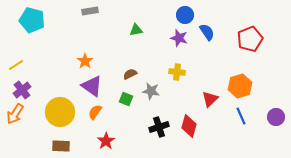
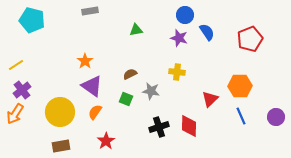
orange hexagon: rotated 15 degrees clockwise
red diamond: rotated 15 degrees counterclockwise
brown rectangle: rotated 12 degrees counterclockwise
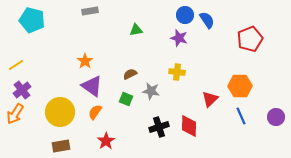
blue semicircle: moved 12 px up
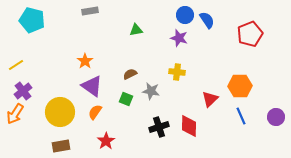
red pentagon: moved 5 px up
purple cross: moved 1 px right, 1 px down
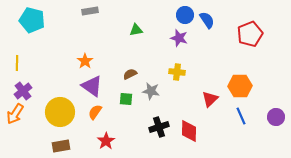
yellow line: moved 1 px right, 2 px up; rotated 56 degrees counterclockwise
green square: rotated 16 degrees counterclockwise
red diamond: moved 5 px down
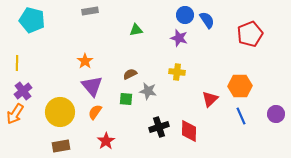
purple triangle: rotated 15 degrees clockwise
gray star: moved 3 px left
purple circle: moved 3 px up
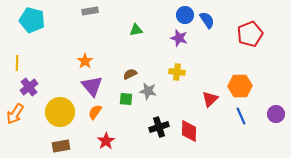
purple cross: moved 6 px right, 4 px up
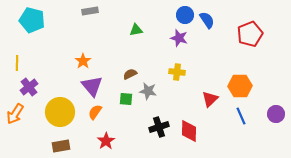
orange star: moved 2 px left
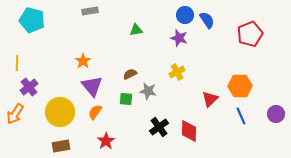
yellow cross: rotated 35 degrees counterclockwise
black cross: rotated 18 degrees counterclockwise
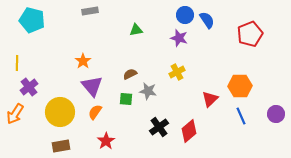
red diamond: rotated 50 degrees clockwise
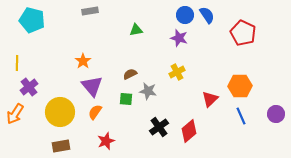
blue semicircle: moved 5 px up
red pentagon: moved 7 px left, 1 px up; rotated 25 degrees counterclockwise
red star: rotated 12 degrees clockwise
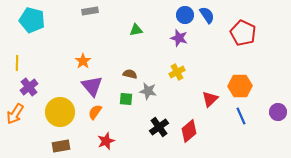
brown semicircle: rotated 40 degrees clockwise
purple circle: moved 2 px right, 2 px up
